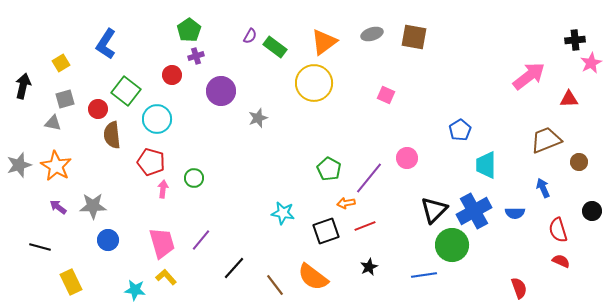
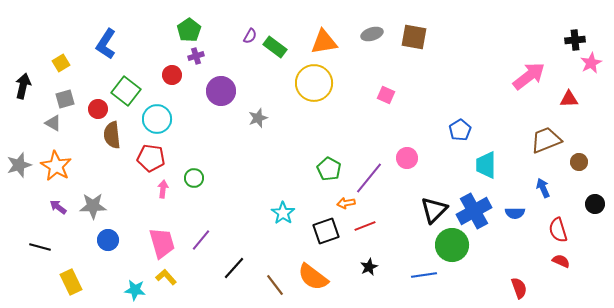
orange triangle at (324, 42): rotated 28 degrees clockwise
gray triangle at (53, 123): rotated 18 degrees clockwise
red pentagon at (151, 162): moved 4 px up; rotated 8 degrees counterclockwise
black circle at (592, 211): moved 3 px right, 7 px up
cyan star at (283, 213): rotated 25 degrees clockwise
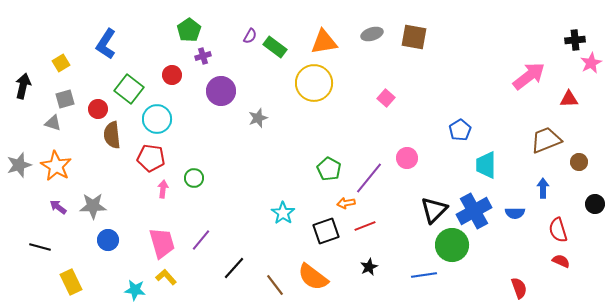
purple cross at (196, 56): moved 7 px right
green square at (126, 91): moved 3 px right, 2 px up
pink square at (386, 95): moved 3 px down; rotated 18 degrees clockwise
gray triangle at (53, 123): rotated 12 degrees counterclockwise
blue arrow at (543, 188): rotated 24 degrees clockwise
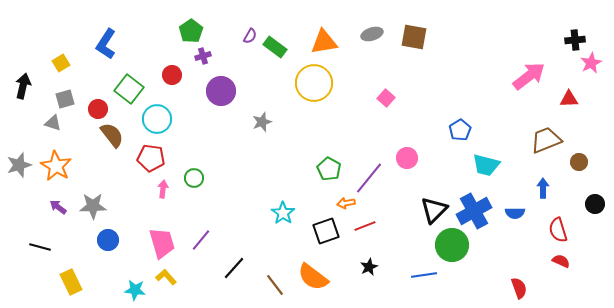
green pentagon at (189, 30): moved 2 px right, 1 px down
gray star at (258, 118): moved 4 px right, 4 px down
brown semicircle at (112, 135): rotated 148 degrees clockwise
cyan trapezoid at (486, 165): rotated 76 degrees counterclockwise
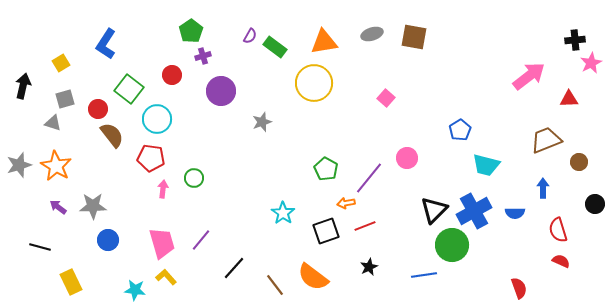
green pentagon at (329, 169): moved 3 px left
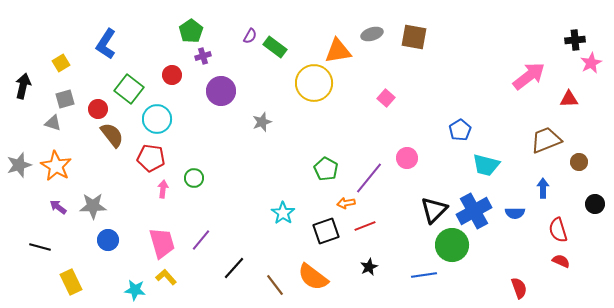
orange triangle at (324, 42): moved 14 px right, 9 px down
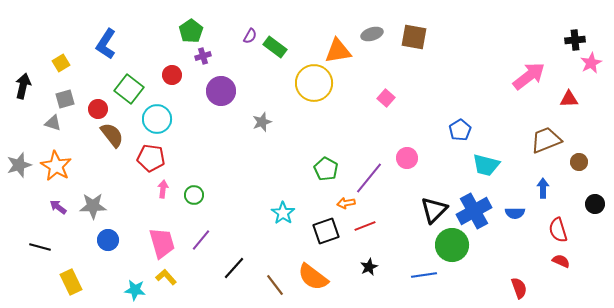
green circle at (194, 178): moved 17 px down
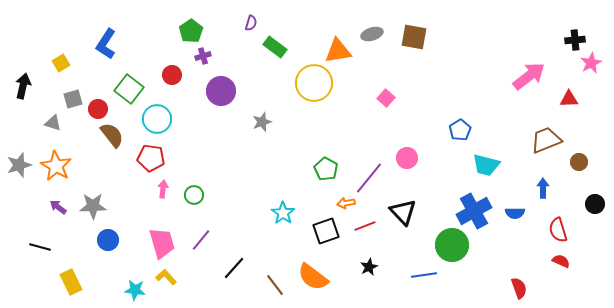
purple semicircle at (250, 36): moved 1 px right, 13 px up; rotated 14 degrees counterclockwise
gray square at (65, 99): moved 8 px right
black triangle at (434, 210): moved 31 px left, 2 px down; rotated 28 degrees counterclockwise
